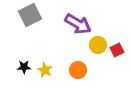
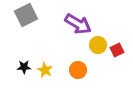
gray square: moved 4 px left
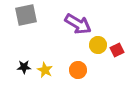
gray square: rotated 15 degrees clockwise
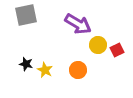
black star: moved 2 px right, 3 px up; rotated 16 degrees clockwise
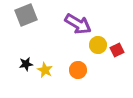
gray square: rotated 10 degrees counterclockwise
black star: rotated 24 degrees counterclockwise
